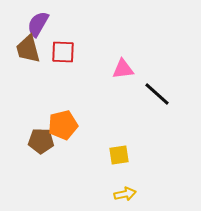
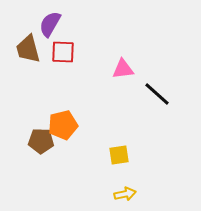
purple semicircle: moved 12 px right
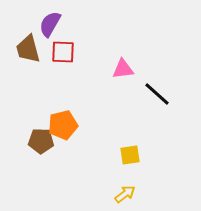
yellow square: moved 11 px right
yellow arrow: rotated 25 degrees counterclockwise
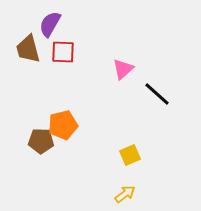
pink triangle: rotated 35 degrees counterclockwise
yellow square: rotated 15 degrees counterclockwise
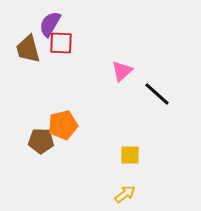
red square: moved 2 px left, 9 px up
pink triangle: moved 1 px left, 2 px down
yellow square: rotated 25 degrees clockwise
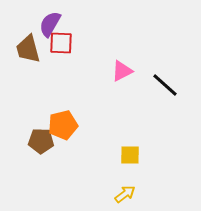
pink triangle: rotated 15 degrees clockwise
black line: moved 8 px right, 9 px up
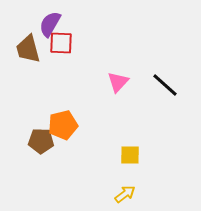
pink triangle: moved 4 px left, 11 px down; rotated 20 degrees counterclockwise
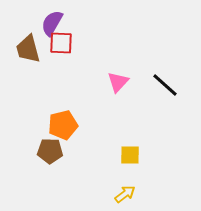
purple semicircle: moved 2 px right, 1 px up
brown pentagon: moved 9 px right, 10 px down
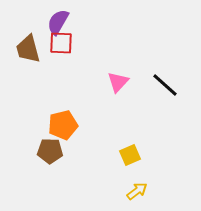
purple semicircle: moved 6 px right, 1 px up
yellow square: rotated 25 degrees counterclockwise
yellow arrow: moved 12 px right, 3 px up
